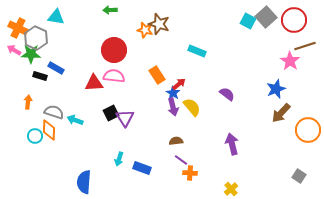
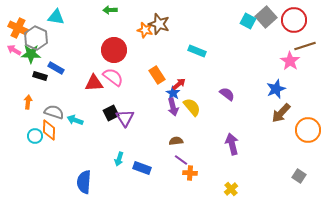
pink semicircle at (114, 76): moved 1 px left, 1 px down; rotated 30 degrees clockwise
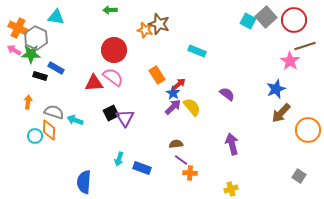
purple arrow at (173, 107): rotated 120 degrees counterclockwise
brown semicircle at (176, 141): moved 3 px down
yellow cross at (231, 189): rotated 24 degrees clockwise
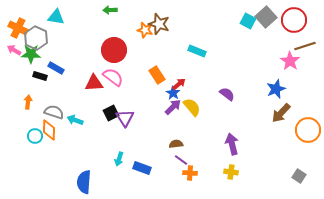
yellow cross at (231, 189): moved 17 px up; rotated 24 degrees clockwise
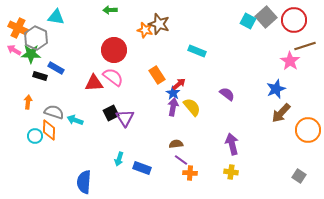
purple arrow at (173, 107): rotated 36 degrees counterclockwise
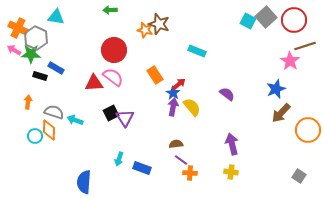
orange rectangle at (157, 75): moved 2 px left
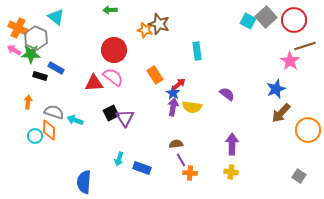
cyan triangle at (56, 17): rotated 30 degrees clockwise
cyan rectangle at (197, 51): rotated 60 degrees clockwise
yellow semicircle at (192, 107): rotated 138 degrees clockwise
purple arrow at (232, 144): rotated 15 degrees clockwise
purple line at (181, 160): rotated 24 degrees clockwise
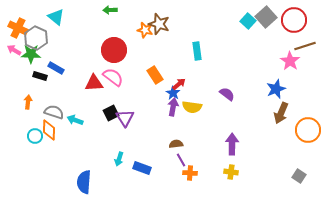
cyan square at (248, 21): rotated 14 degrees clockwise
brown arrow at (281, 113): rotated 20 degrees counterclockwise
